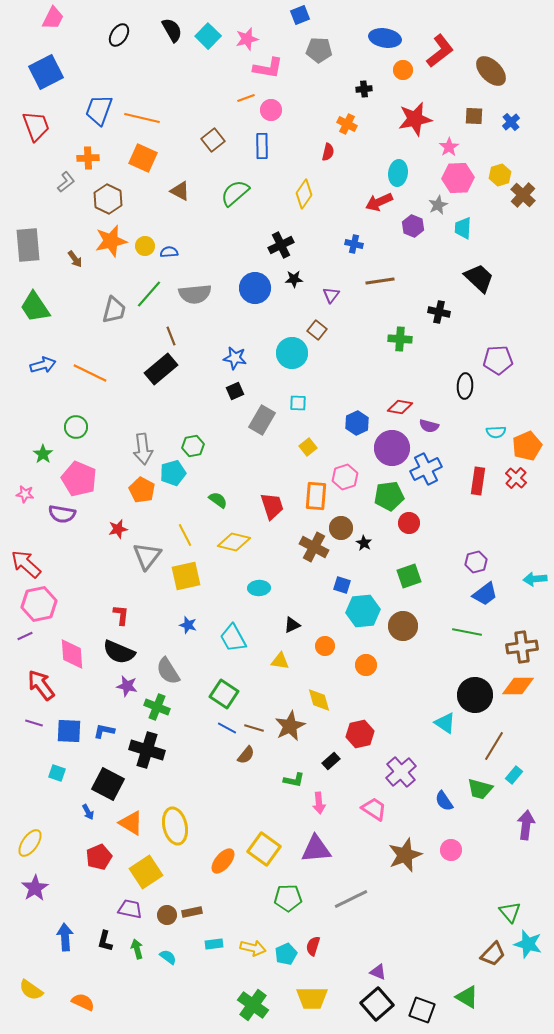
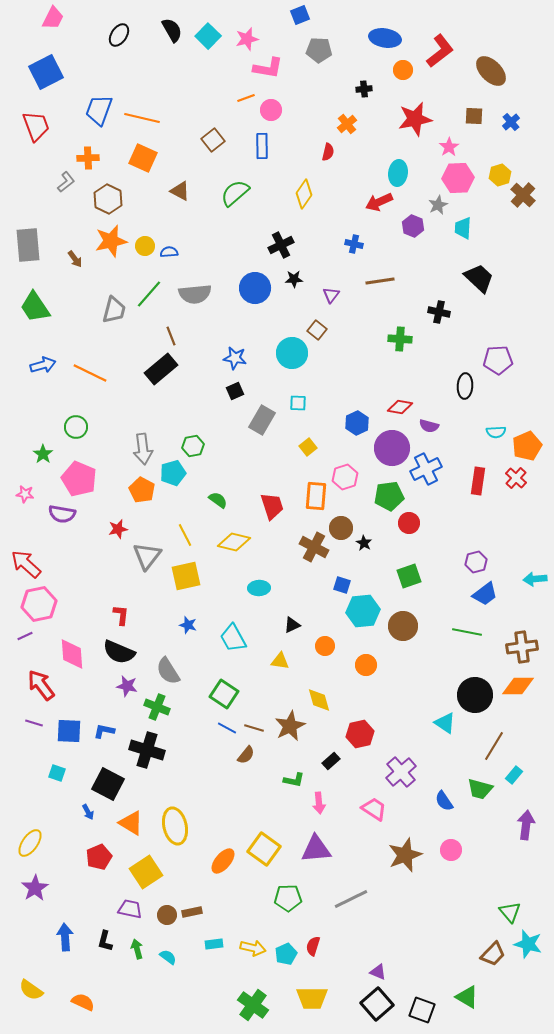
orange cross at (347, 124): rotated 24 degrees clockwise
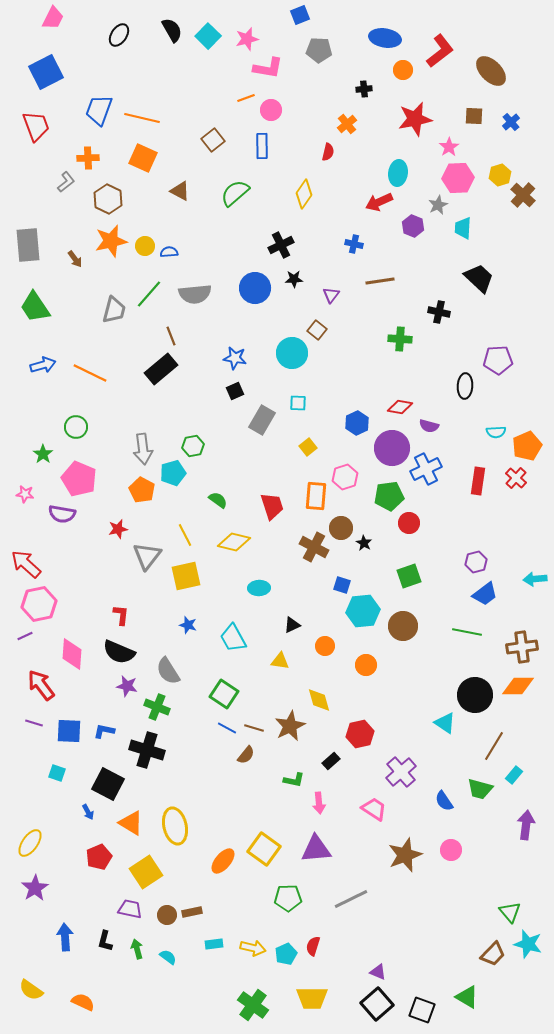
pink diamond at (72, 654): rotated 8 degrees clockwise
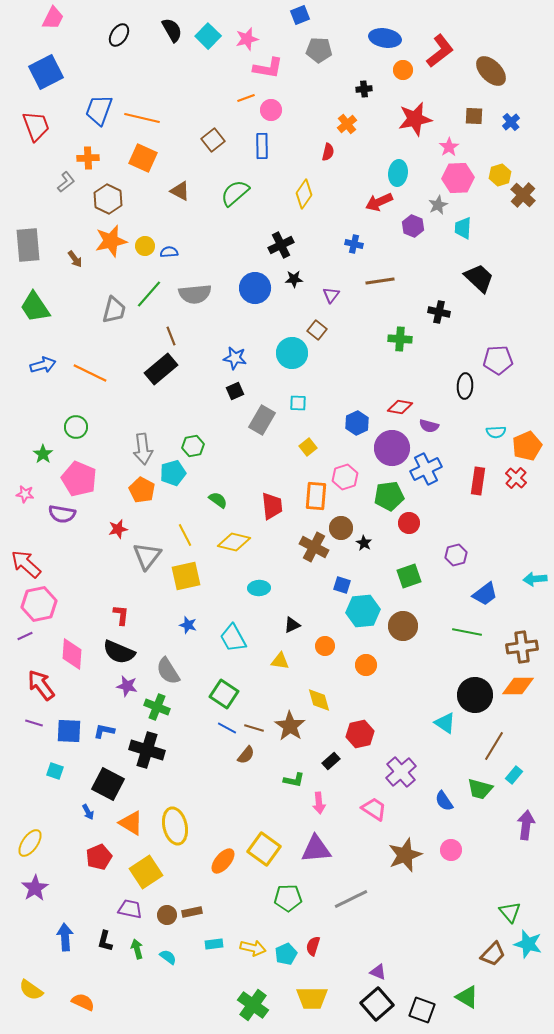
red trapezoid at (272, 506): rotated 12 degrees clockwise
purple hexagon at (476, 562): moved 20 px left, 7 px up
brown star at (290, 726): rotated 12 degrees counterclockwise
cyan square at (57, 773): moved 2 px left, 2 px up
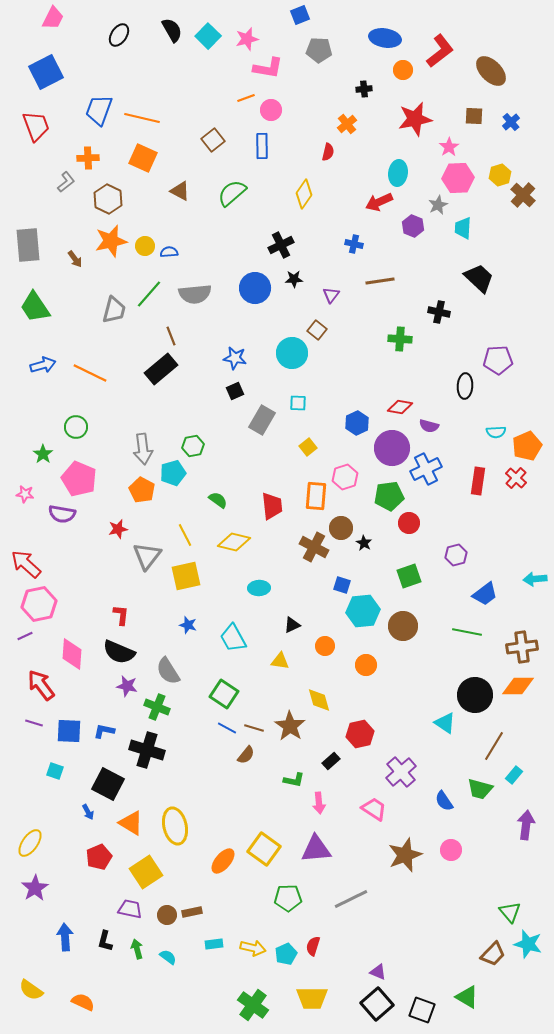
green semicircle at (235, 193): moved 3 px left
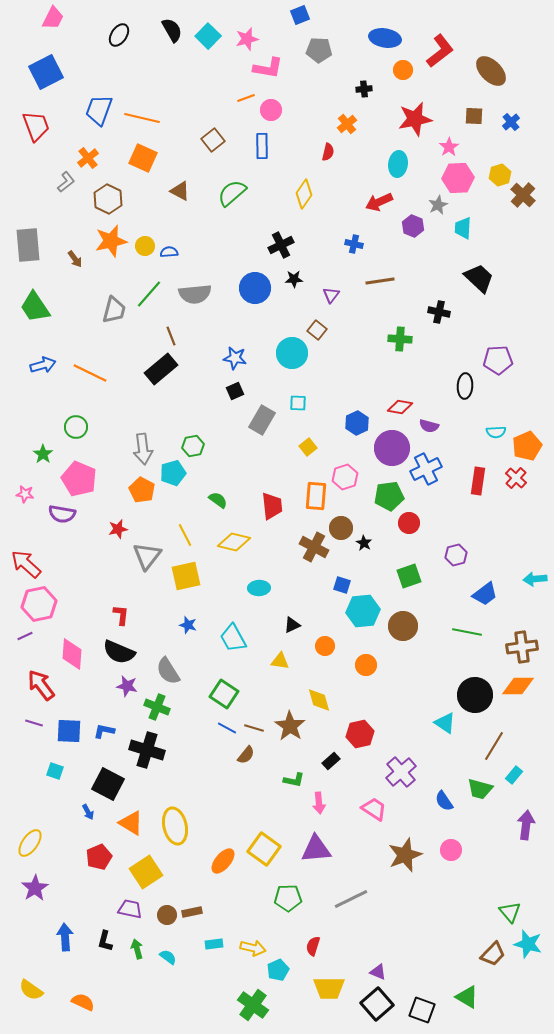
orange cross at (88, 158): rotated 35 degrees counterclockwise
cyan ellipse at (398, 173): moved 9 px up
cyan pentagon at (286, 954): moved 8 px left, 16 px down
yellow trapezoid at (312, 998): moved 17 px right, 10 px up
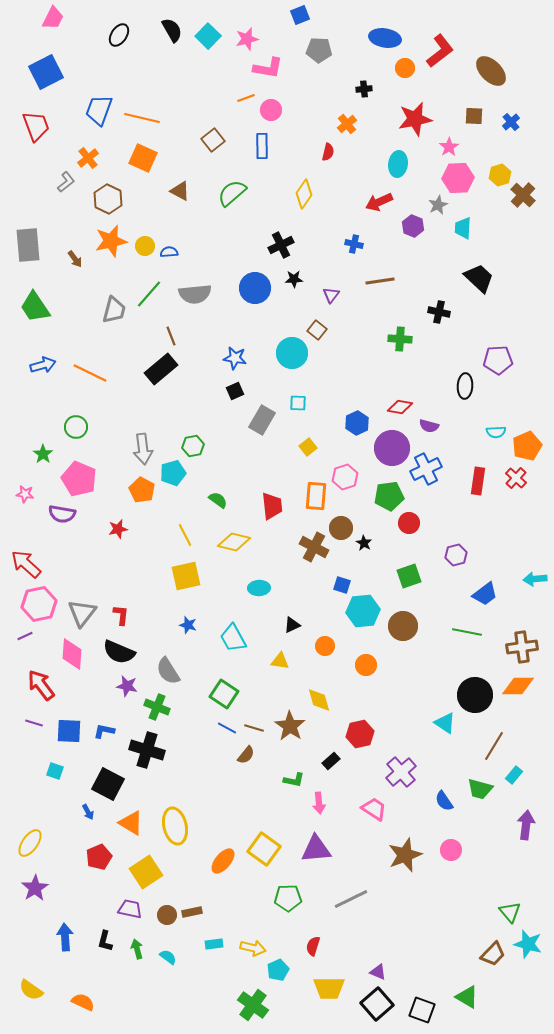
orange circle at (403, 70): moved 2 px right, 2 px up
gray triangle at (147, 556): moved 65 px left, 57 px down
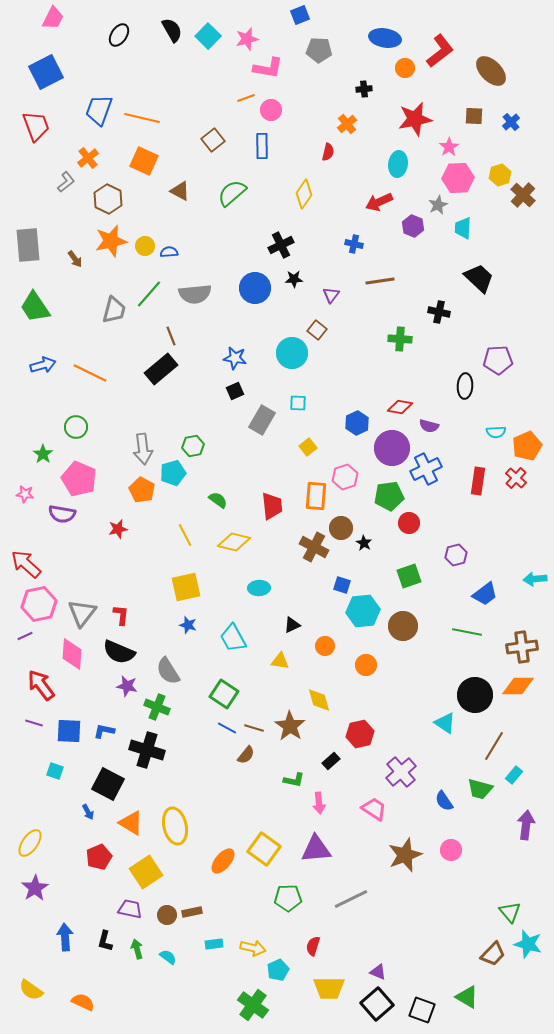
orange square at (143, 158): moved 1 px right, 3 px down
yellow square at (186, 576): moved 11 px down
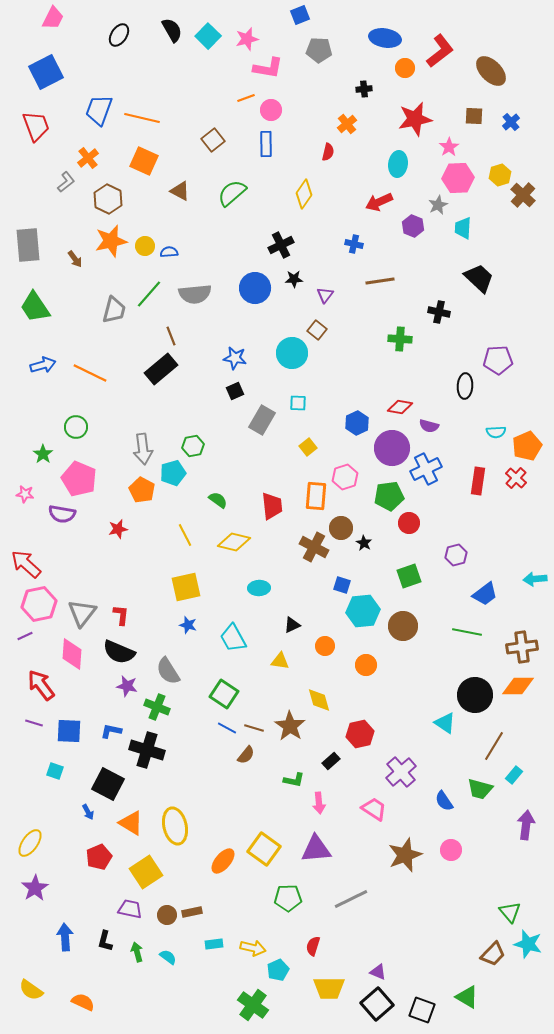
blue rectangle at (262, 146): moved 4 px right, 2 px up
purple triangle at (331, 295): moved 6 px left
blue L-shape at (104, 731): moved 7 px right
green arrow at (137, 949): moved 3 px down
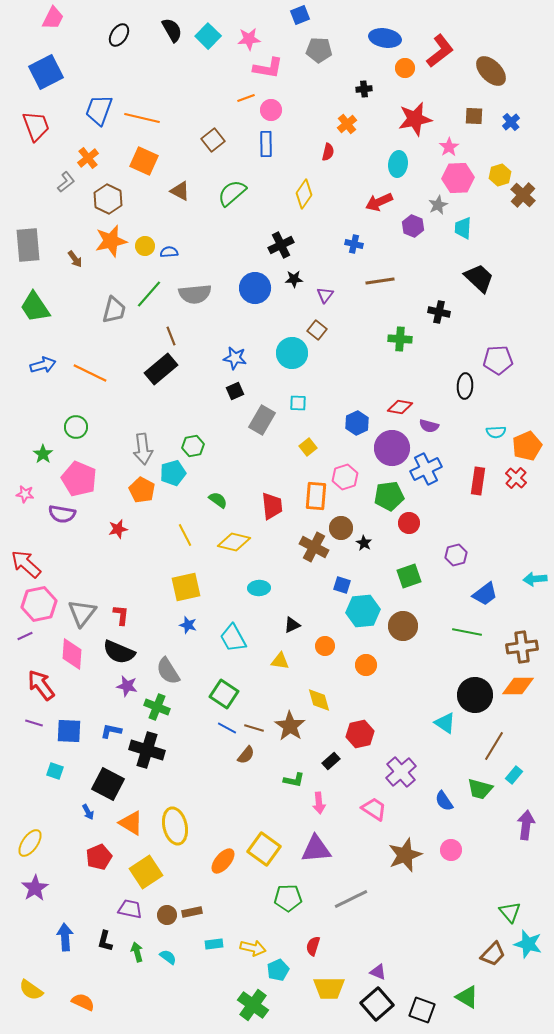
pink star at (247, 39): moved 2 px right; rotated 10 degrees clockwise
